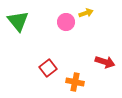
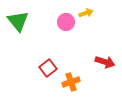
orange cross: moved 4 px left; rotated 30 degrees counterclockwise
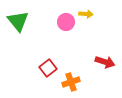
yellow arrow: moved 1 px down; rotated 24 degrees clockwise
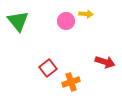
pink circle: moved 1 px up
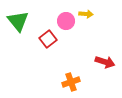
red square: moved 29 px up
